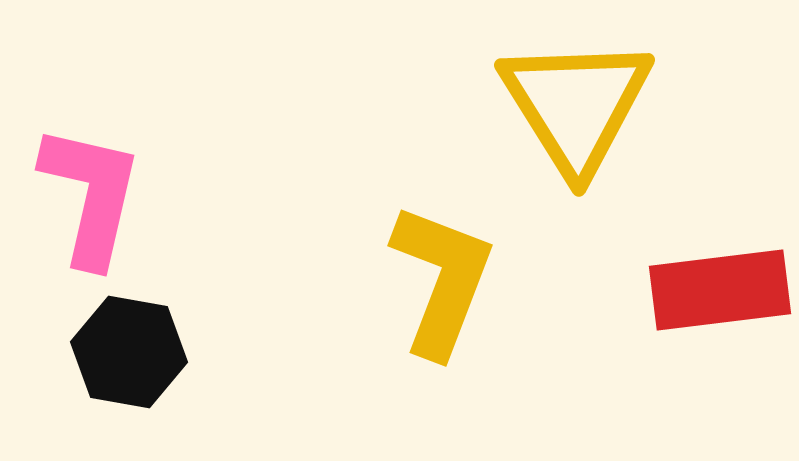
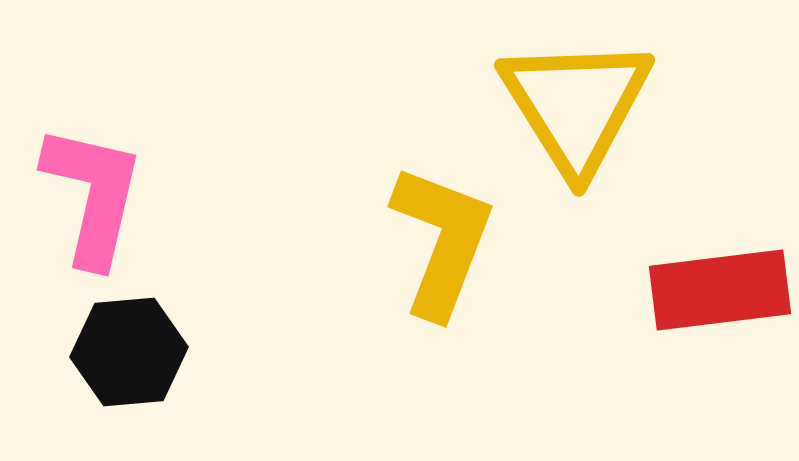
pink L-shape: moved 2 px right
yellow L-shape: moved 39 px up
black hexagon: rotated 15 degrees counterclockwise
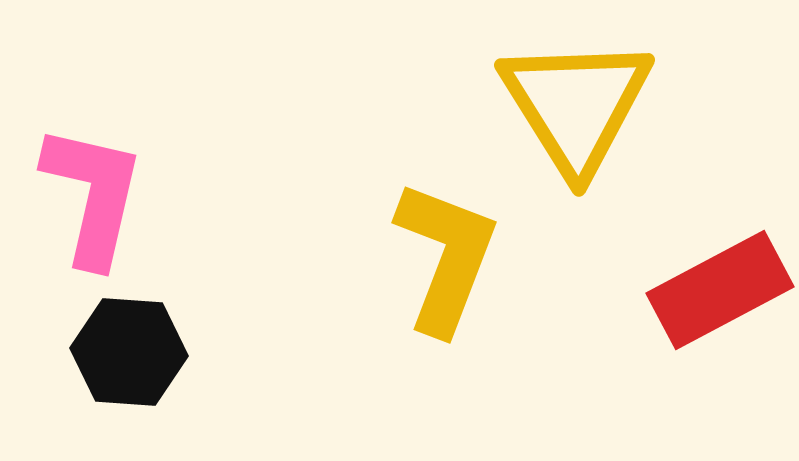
yellow L-shape: moved 4 px right, 16 px down
red rectangle: rotated 21 degrees counterclockwise
black hexagon: rotated 9 degrees clockwise
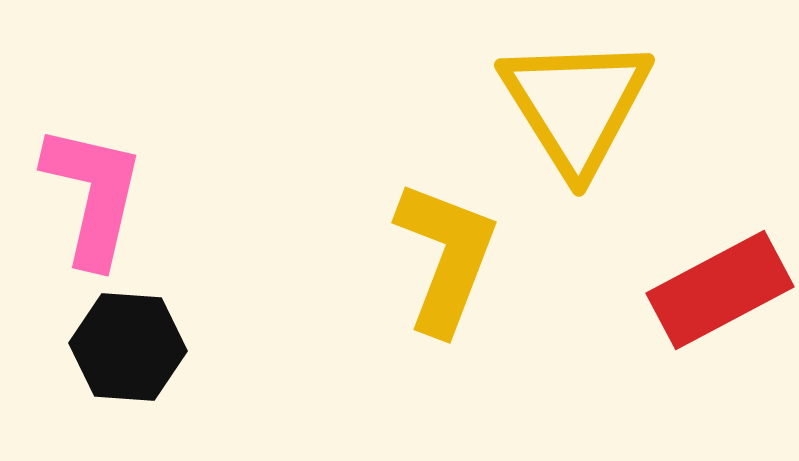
black hexagon: moved 1 px left, 5 px up
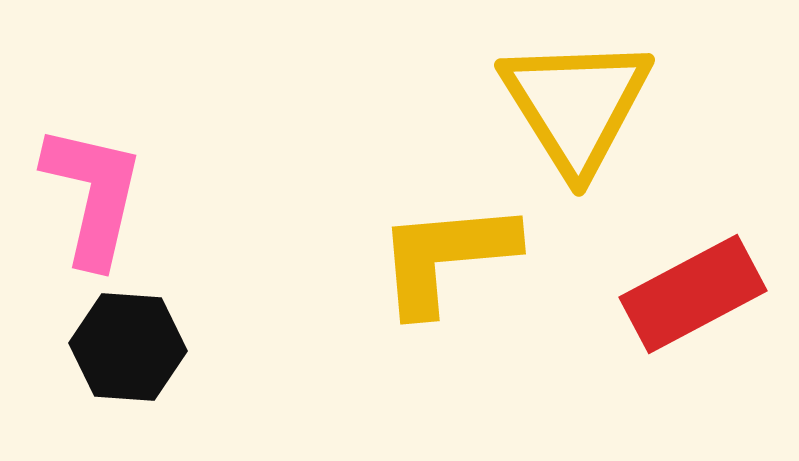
yellow L-shape: rotated 116 degrees counterclockwise
red rectangle: moved 27 px left, 4 px down
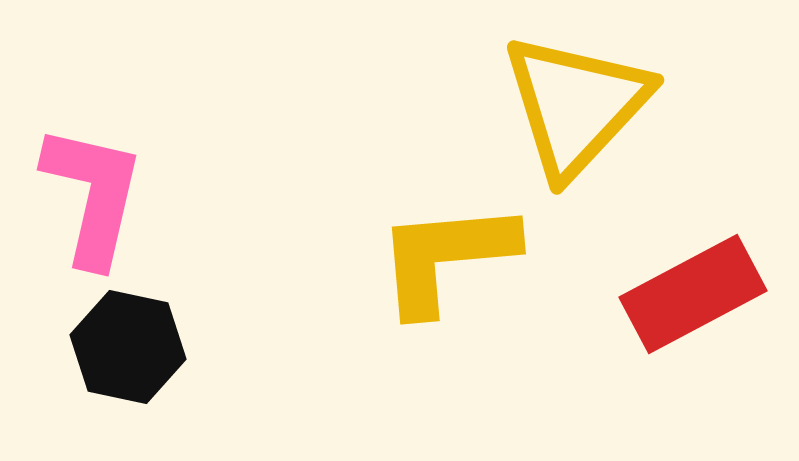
yellow triangle: rotated 15 degrees clockwise
black hexagon: rotated 8 degrees clockwise
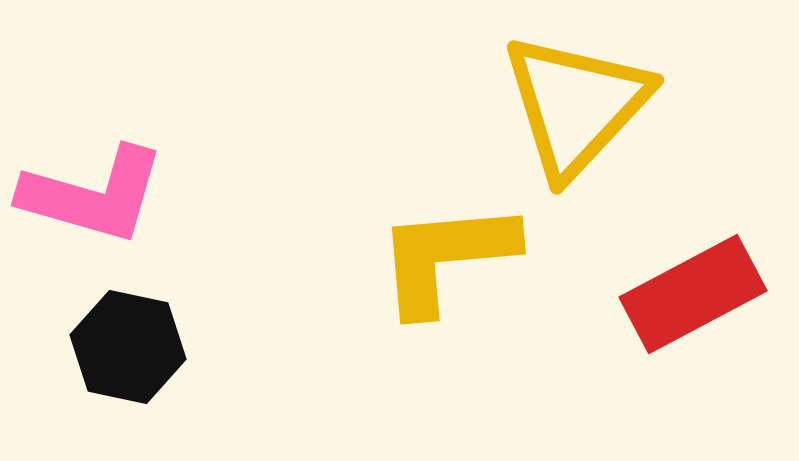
pink L-shape: rotated 93 degrees clockwise
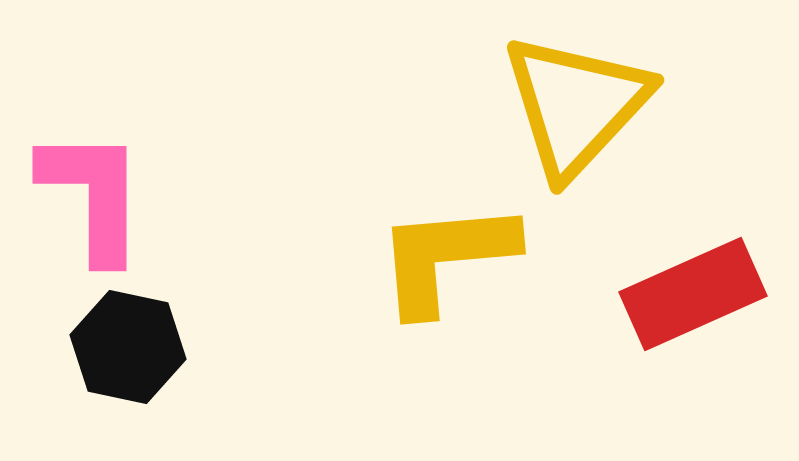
pink L-shape: rotated 106 degrees counterclockwise
red rectangle: rotated 4 degrees clockwise
